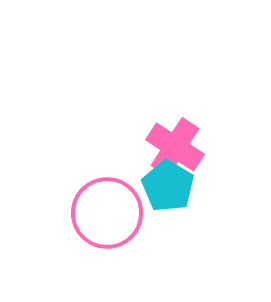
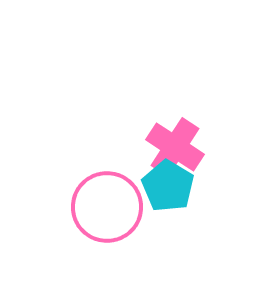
pink circle: moved 6 px up
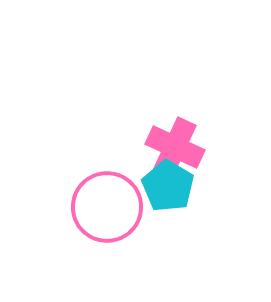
pink cross: rotated 8 degrees counterclockwise
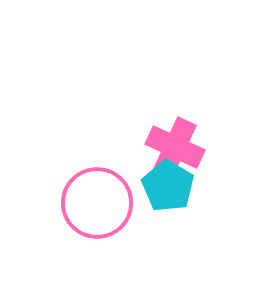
pink circle: moved 10 px left, 4 px up
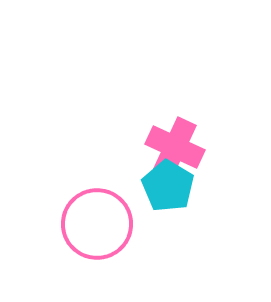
pink circle: moved 21 px down
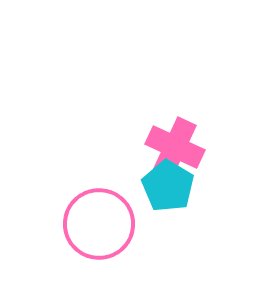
pink circle: moved 2 px right
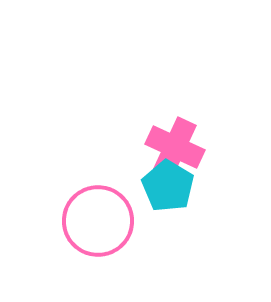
pink circle: moved 1 px left, 3 px up
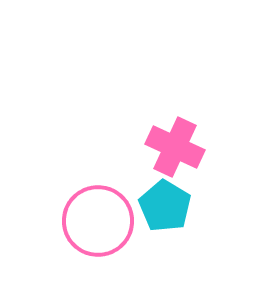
cyan pentagon: moved 3 px left, 20 px down
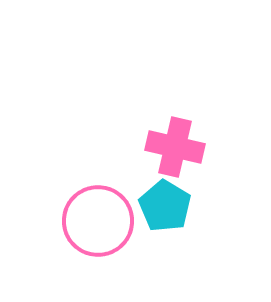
pink cross: rotated 12 degrees counterclockwise
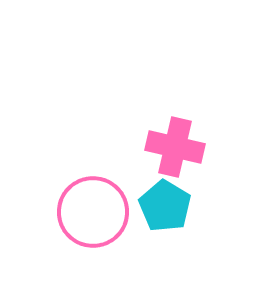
pink circle: moved 5 px left, 9 px up
